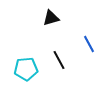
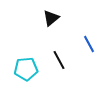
black triangle: rotated 24 degrees counterclockwise
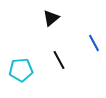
blue line: moved 5 px right, 1 px up
cyan pentagon: moved 5 px left, 1 px down
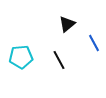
black triangle: moved 16 px right, 6 px down
cyan pentagon: moved 13 px up
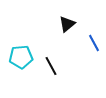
black line: moved 8 px left, 6 px down
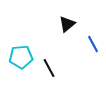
blue line: moved 1 px left, 1 px down
black line: moved 2 px left, 2 px down
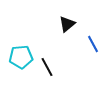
black line: moved 2 px left, 1 px up
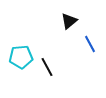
black triangle: moved 2 px right, 3 px up
blue line: moved 3 px left
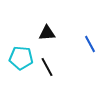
black triangle: moved 22 px left, 12 px down; rotated 36 degrees clockwise
cyan pentagon: moved 1 px down; rotated 10 degrees clockwise
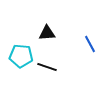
cyan pentagon: moved 2 px up
black line: rotated 42 degrees counterclockwise
